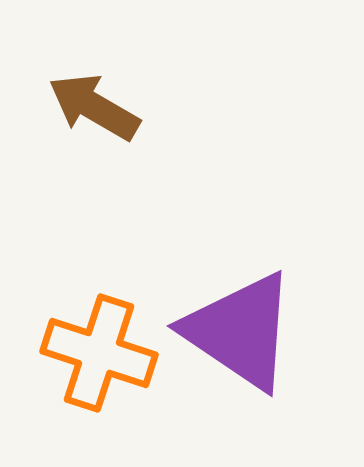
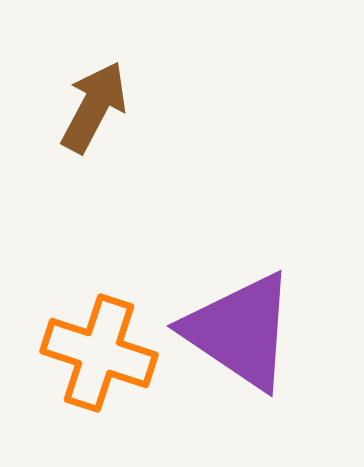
brown arrow: rotated 88 degrees clockwise
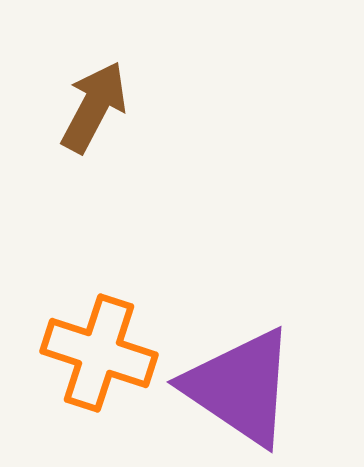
purple triangle: moved 56 px down
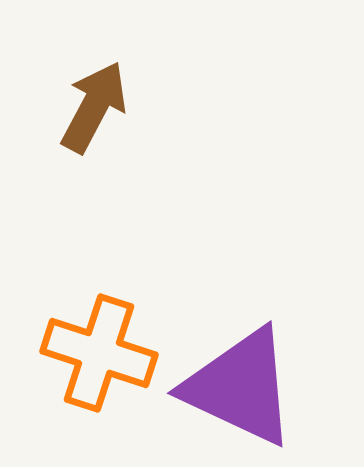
purple triangle: rotated 9 degrees counterclockwise
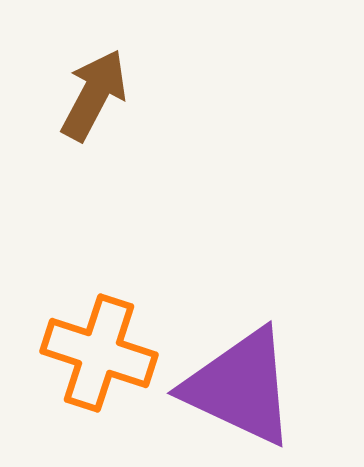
brown arrow: moved 12 px up
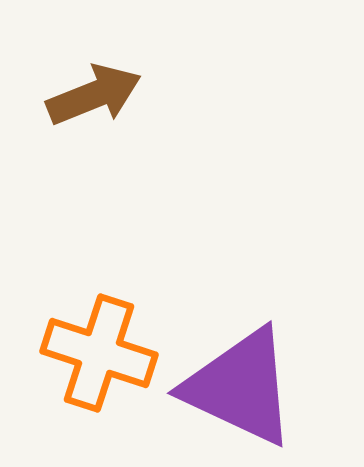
brown arrow: rotated 40 degrees clockwise
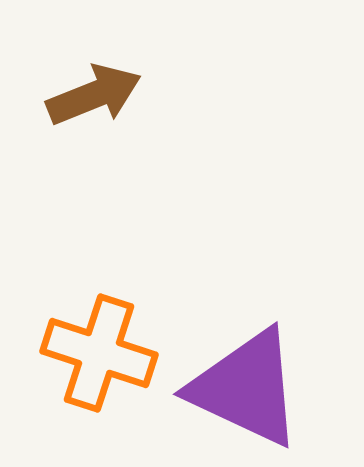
purple triangle: moved 6 px right, 1 px down
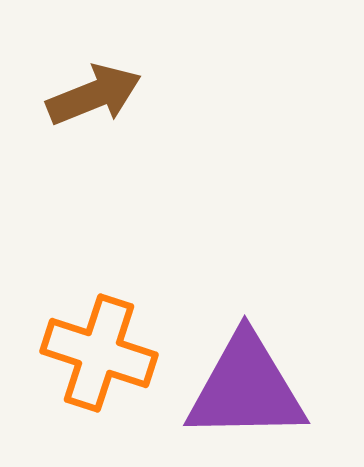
purple triangle: rotated 26 degrees counterclockwise
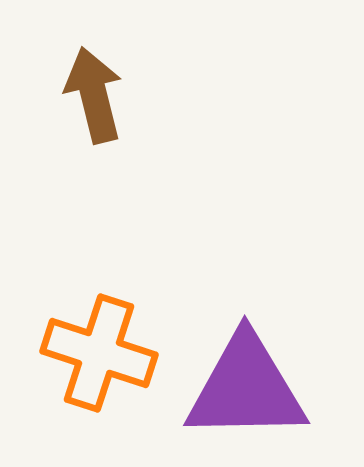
brown arrow: rotated 82 degrees counterclockwise
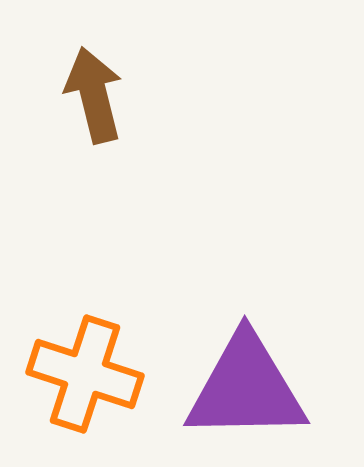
orange cross: moved 14 px left, 21 px down
